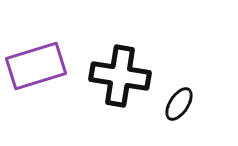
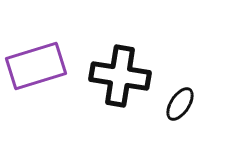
black ellipse: moved 1 px right
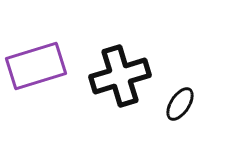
black cross: rotated 26 degrees counterclockwise
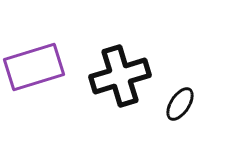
purple rectangle: moved 2 px left, 1 px down
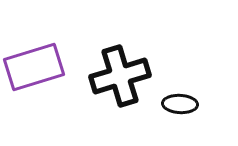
black ellipse: rotated 60 degrees clockwise
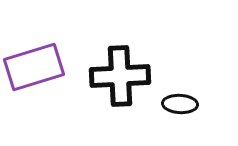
black cross: rotated 14 degrees clockwise
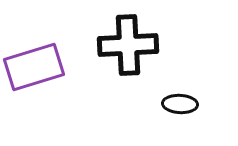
black cross: moved 8 px right, 31 px up
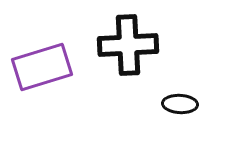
purple rectangle: moved 8 px right
